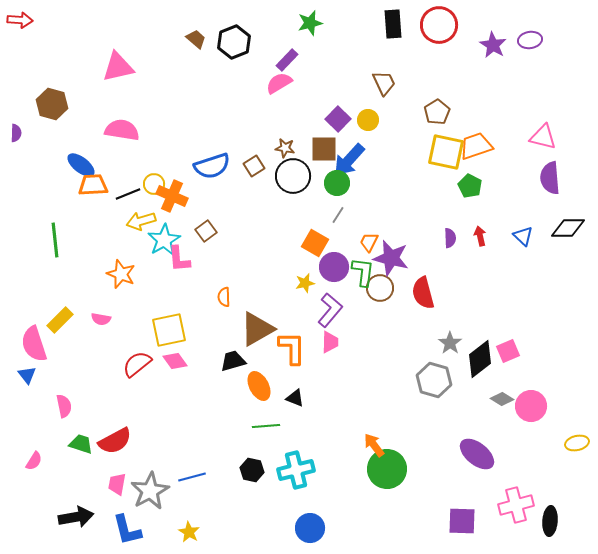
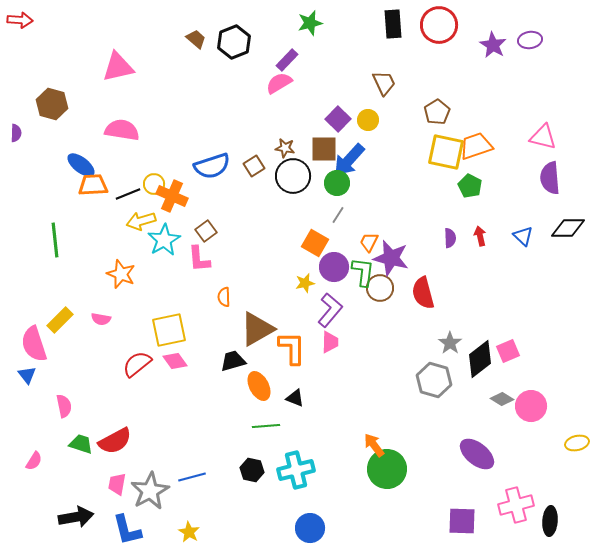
pink L-shape at (179, 259): moved 20 px right
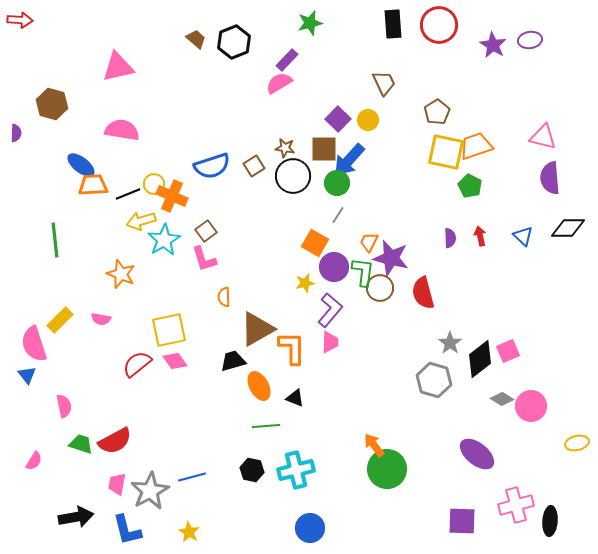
pink L-shape at (199, 259): moved 5 px right; rotated 12 degrees counterclockwise
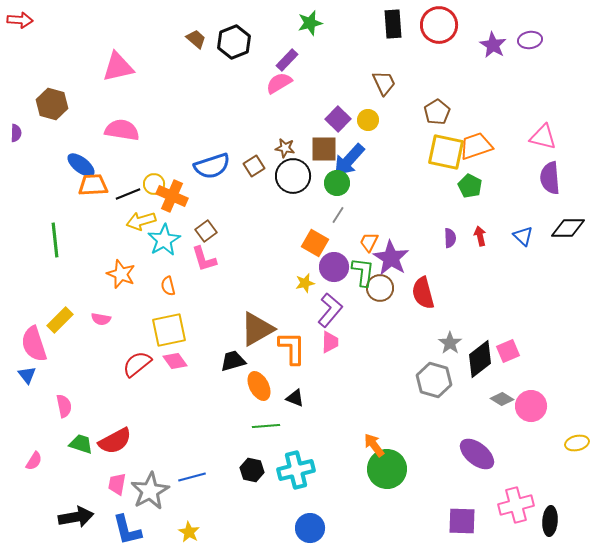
purple star at (391, 258): rotated 18 degrees clockwise
orange semicircle at (224, 297): moved 56 px left, 11 px up; rotated 12 degrees counterclockwise
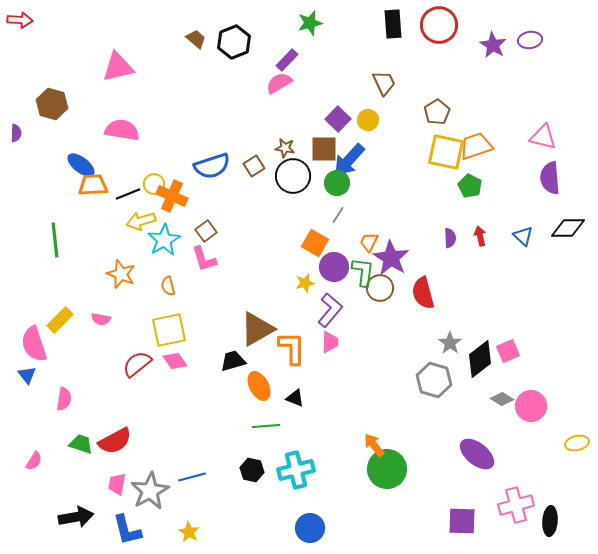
pink semicircle at (64, 406): moved 7 px up; rotated 20 degrees clockwise
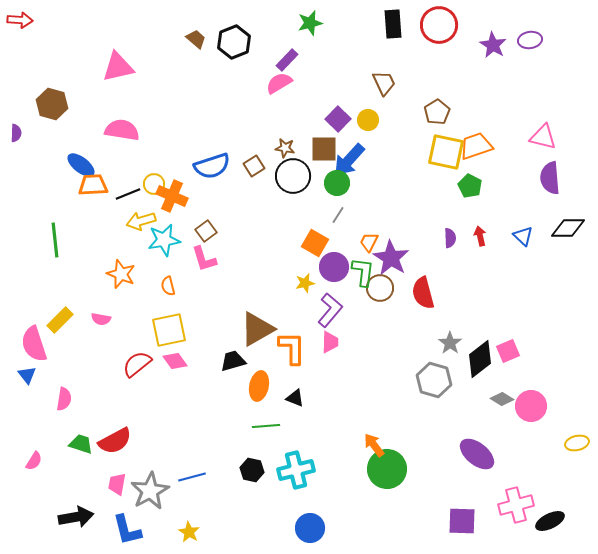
cyan star at (164, 240): rotated 20 degrees clockwise
orange ellipse at (259, 386): rotated 40 degrees clockwise
black ellipse at (550, 521): rotated 60 degrees clockwise
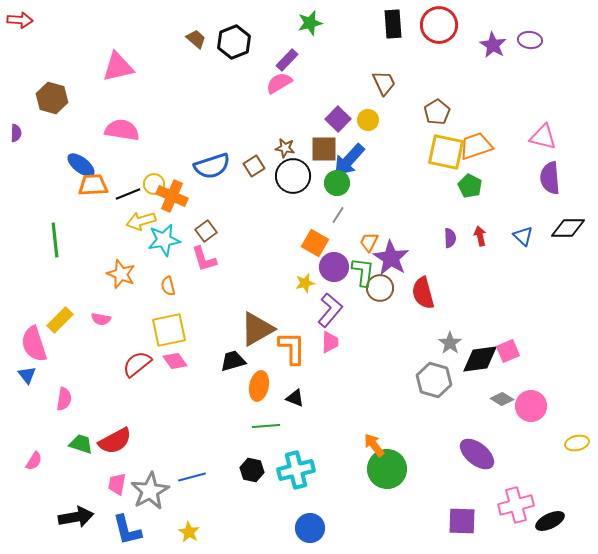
purple ellipse at (530, 40): rotated 15 degrees clockwise
brown hexagon at (52, 104): moved 6 px up
black diamond at (480, 359): rotated 30 degrees clockwise
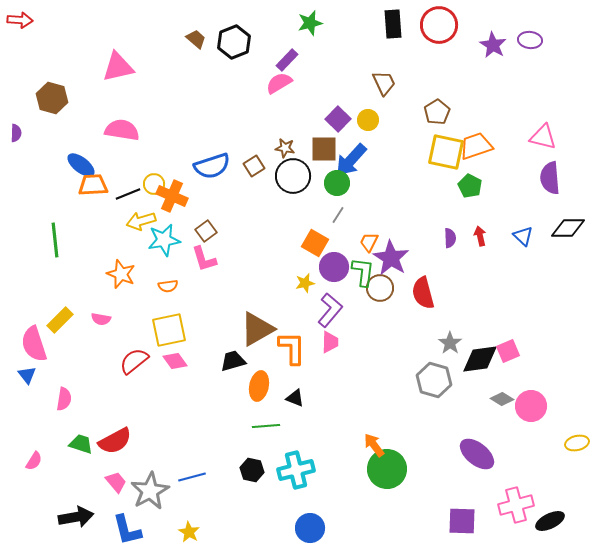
blue arrow at (349, 160): moved 2 px right
orange semicircle at (168, 286): rotated 84 degrees counterclockwise
red semicircle at (137, 364): moved 3 px left, 3 px up
pink trapezoid at (117, 484): moved 1 px left, 2 px up; rotated 130 degrees clockwise
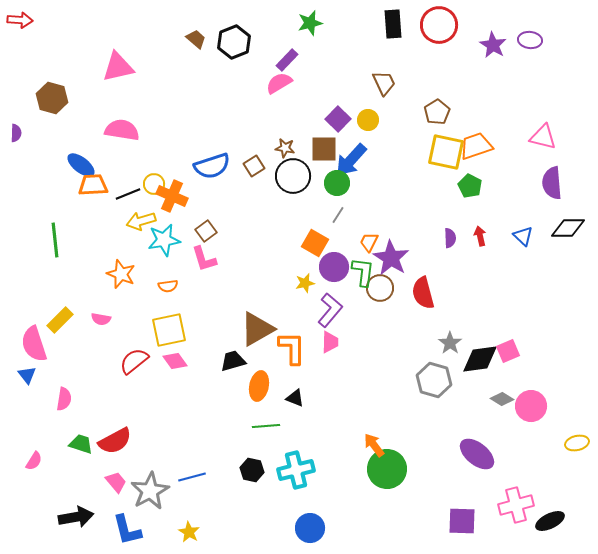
purple semicircle at (550, 178): moved 2 px right, 5 px down
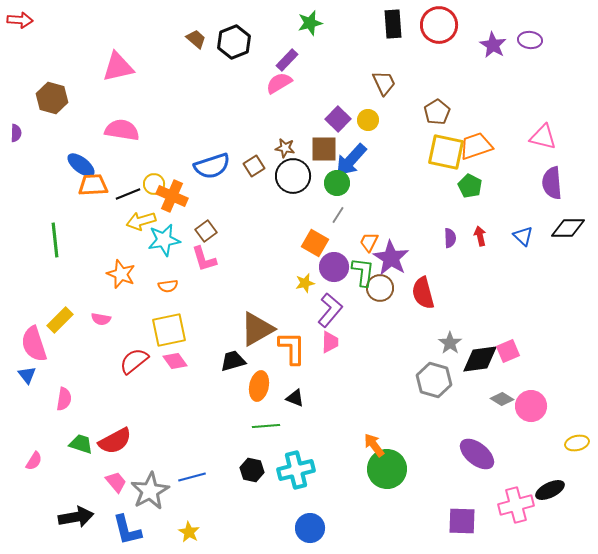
black ellipse at (550, 521): moved 31 px up
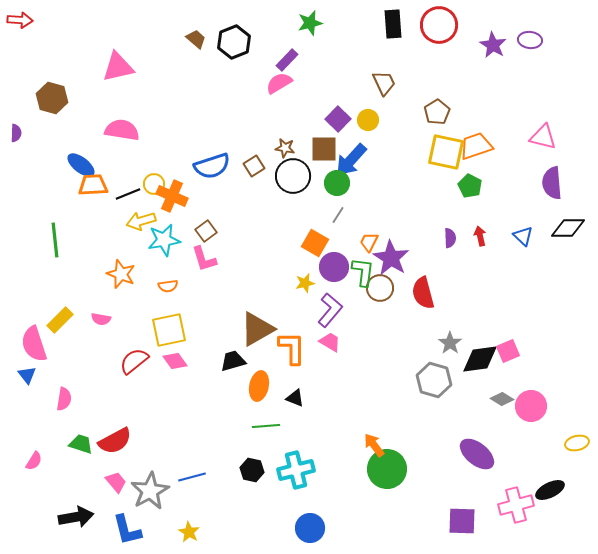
pink trapezoid at (330, 342): rotated 60 degrees counterclockwise
